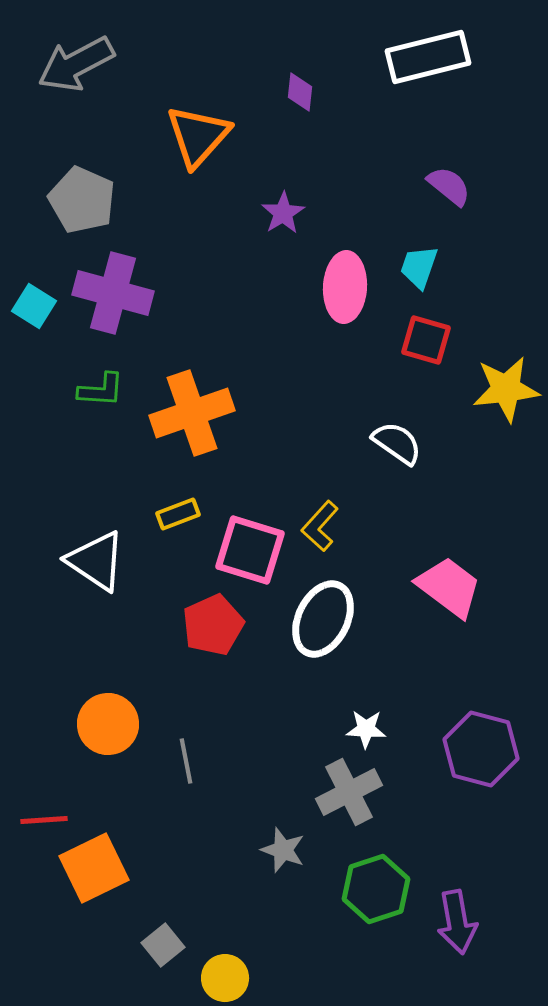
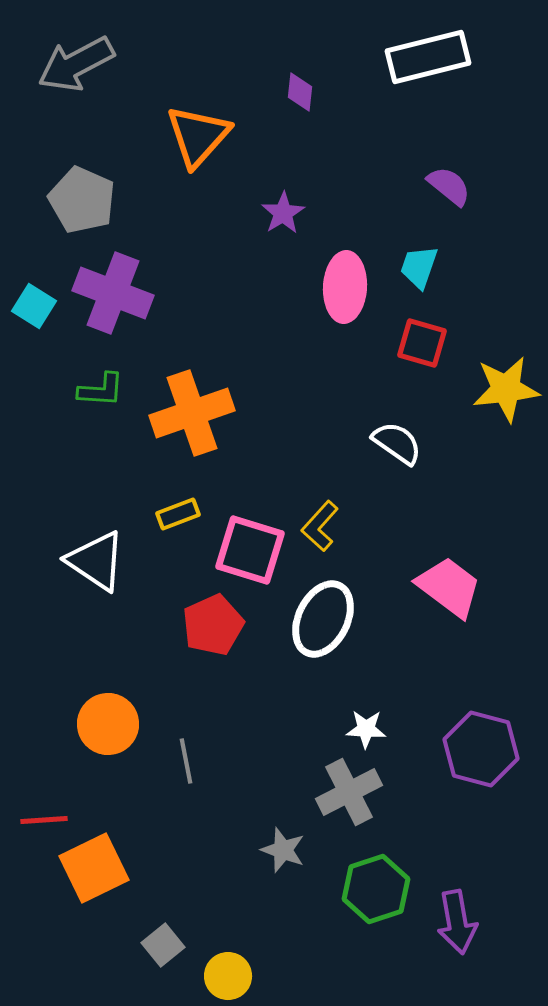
purple cross: rotated 6 degrees clockwise
red square: moved 4 px left, 3 px down
yellow circle: moved 3 px right, 2 px up
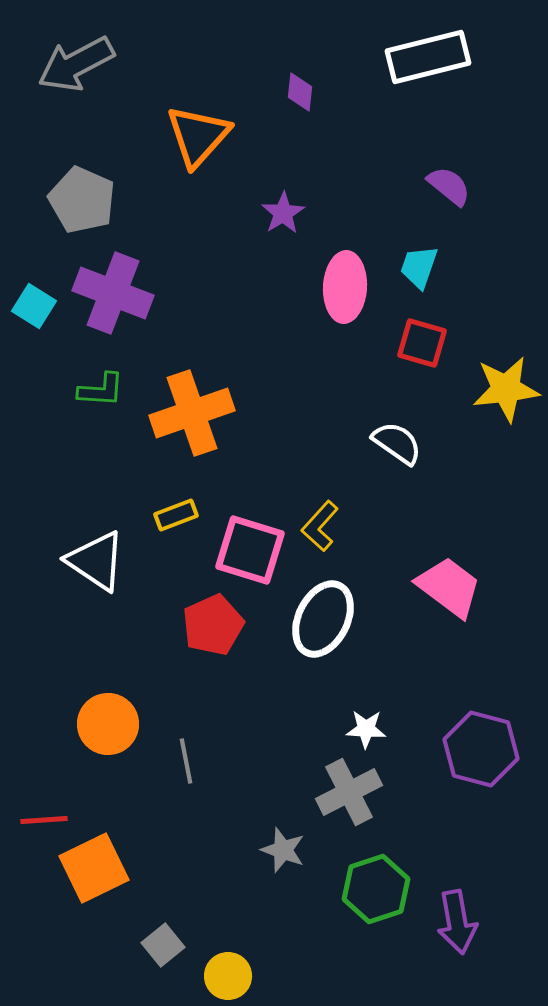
yellow rectangle: moved 2 px left, 1 px down
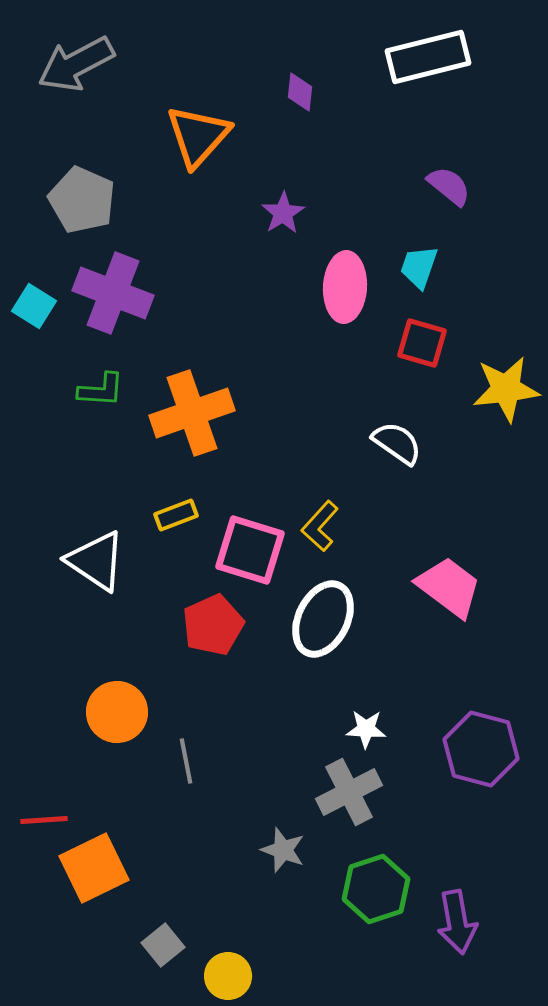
orange circle: moved 9 px right, 12 px up
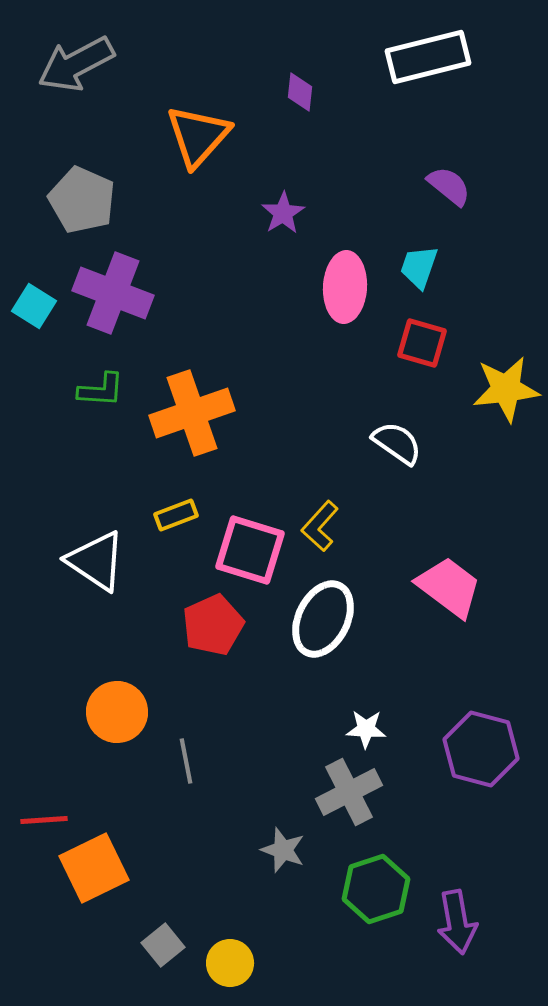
yellow circle: moved 2 px right, 13 px up
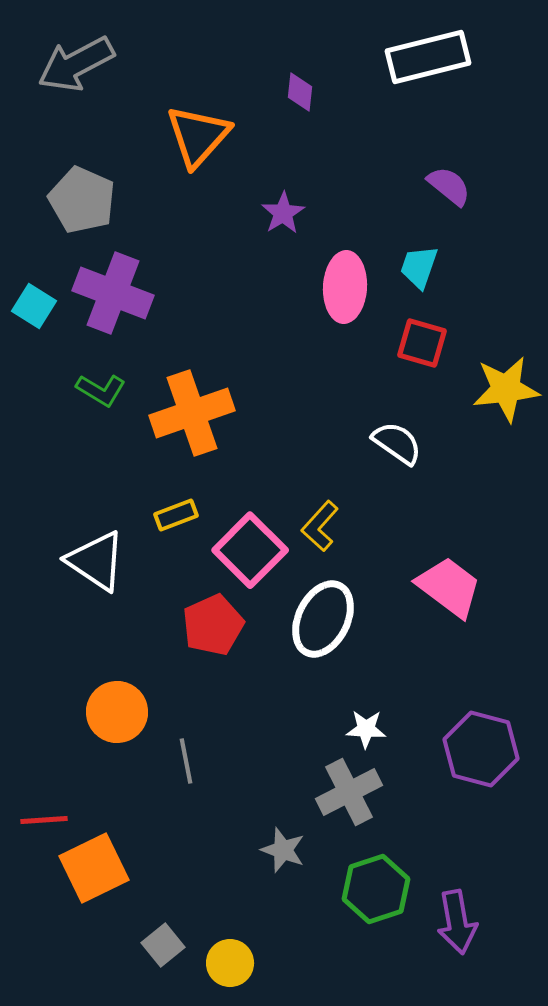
green L-shape: rotated 27 degrees clockwise
pink square: rotated 28 degrees clockwise
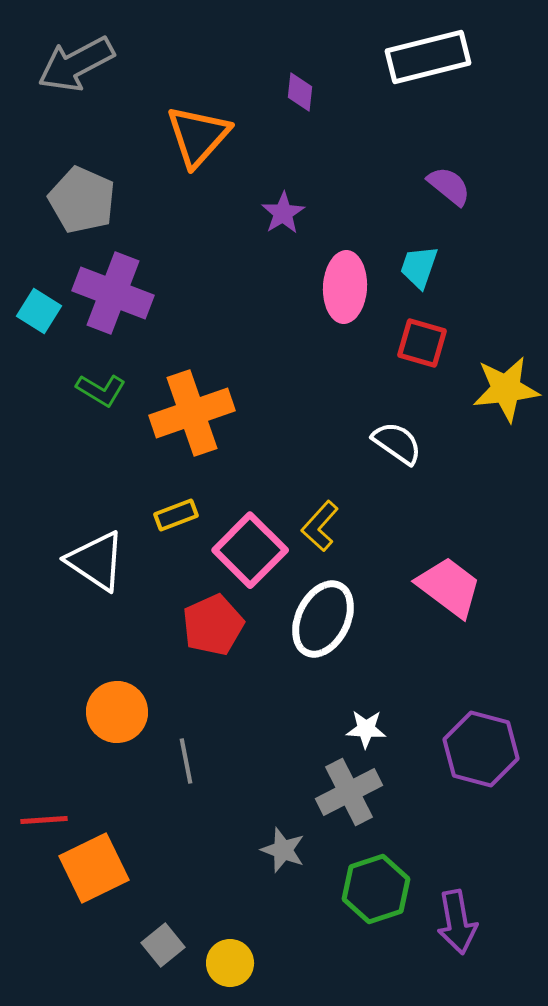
cyan square: moved 5 px right, 5 px down
